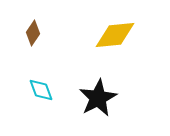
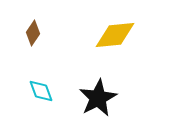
cyan diamond: moved 1 px down
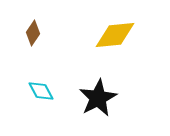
cyan diamond: rotated 8 degrees counterclockwise
